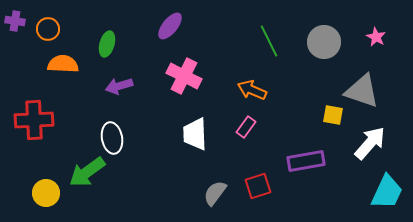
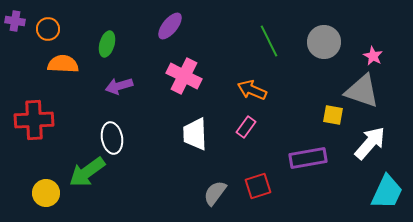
pink star: moved 3 px left, 19 px down
purple rectangle: moved 2 px right, 3 px up
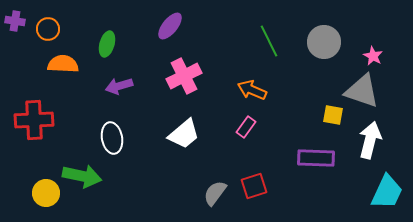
pink cross: rotated 36 degrees clockwise
white trapezoid: moved 11 px left; rotated 128 degrees counterclockwise
white arrow: moved 3 px up; rotated 27 degrees counterclockwise
purple rectangle: moved 8 px right; rotated 12 degrees clockwise
green arrow: moved 5 px left, 4 px down; rotated 132 degrees counterclockwise
red square: moved 4 px left
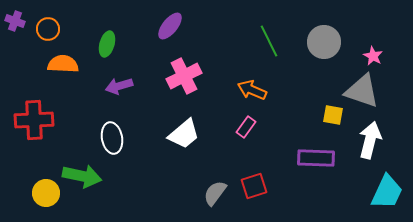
purple cross: rotated 12 degrees clockwise
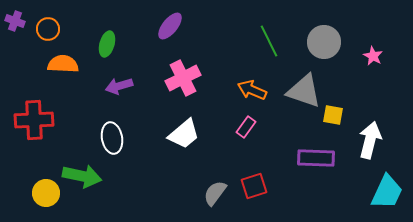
pink cross: moved 1 px left, 2 px down
gray triangle: moved 58 px left
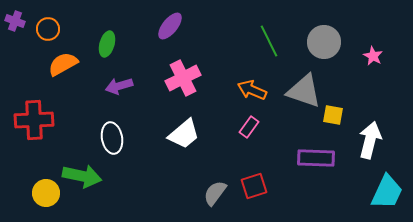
orange semicircle: rotated 32 degrees counterclockwise
pink rectangle: moved 3 px right
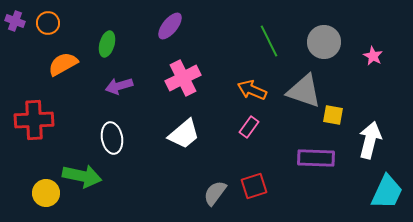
orange circle: moved 6 px up
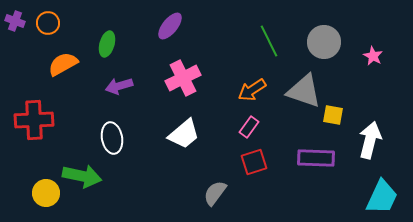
orange arrow: rotated 56 degrees counterclockwise
red square: moved 24 px up
cyan trapezoid: moved 5 px left, 5 px down
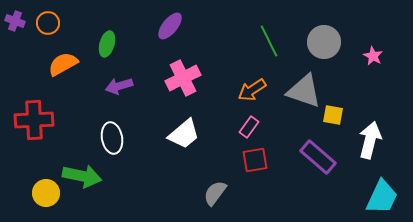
purple rectangle: moved 2 px right, 1 px up; rotated 39 degrees clockwise
red square: moved 1 px right, 2 px up; rotated 8 degrees clockwise
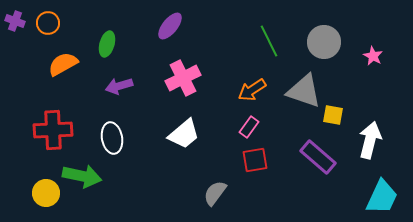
red cross: moved 19 px right, 10 px down
